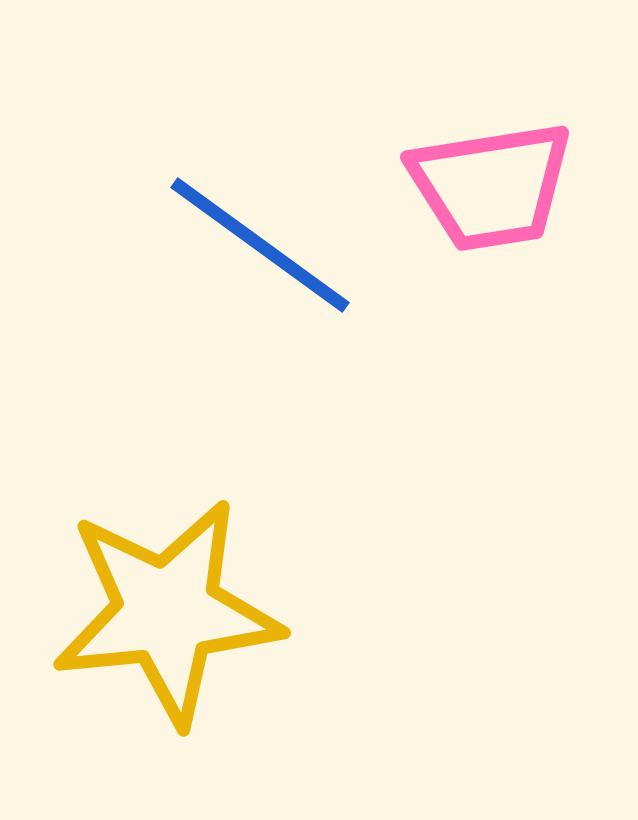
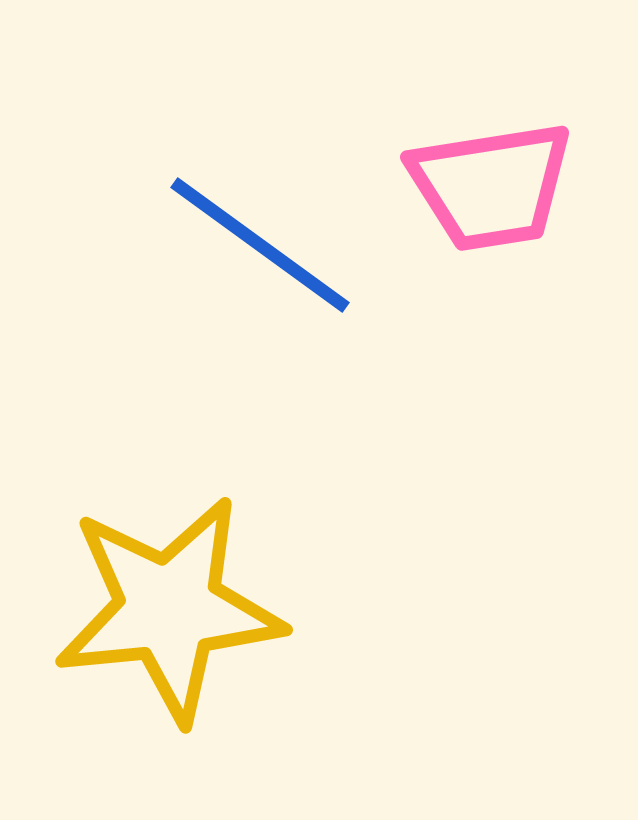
yellow star: moved 2 px right, 3 px up
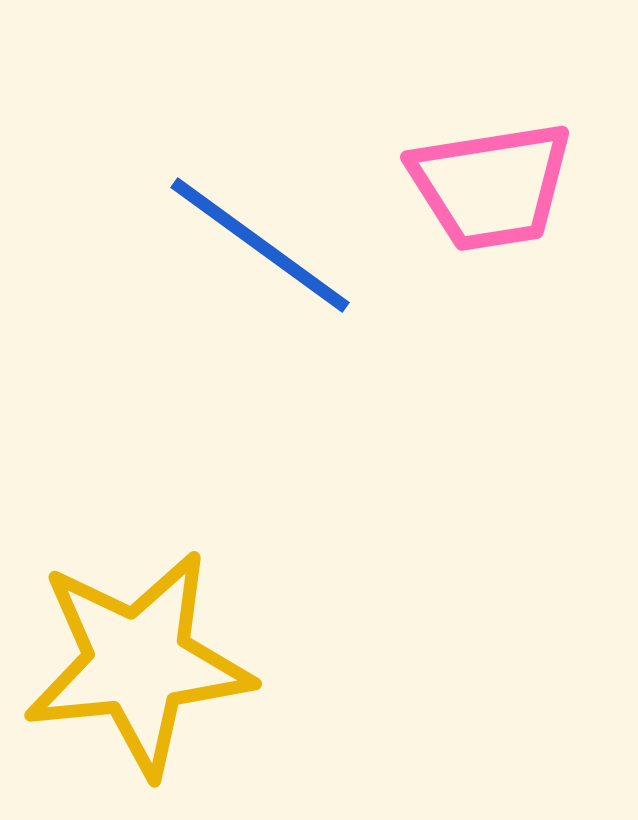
yellow star: moved 31 px left, 54 px down
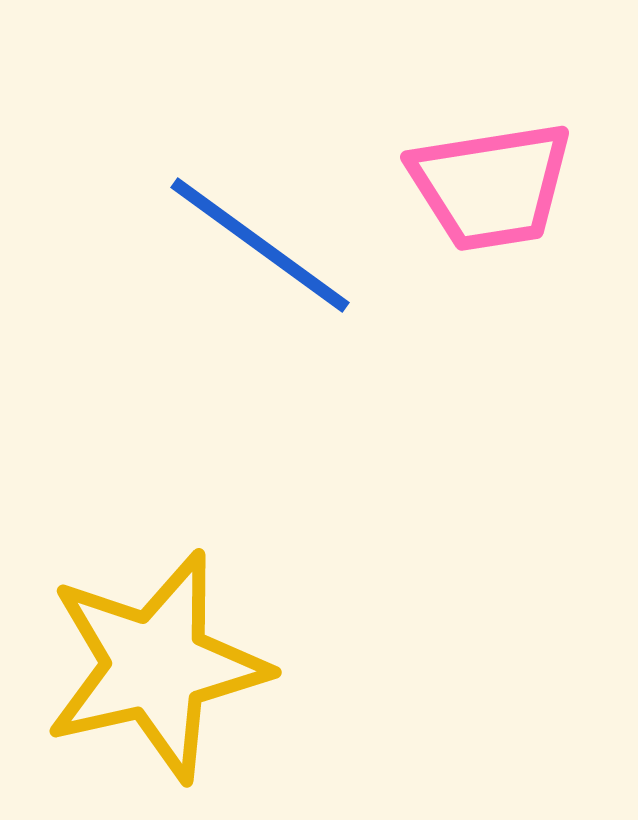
yellow star: moved 18 px right, 3 px down; rotated 7 degrees counterclockwise
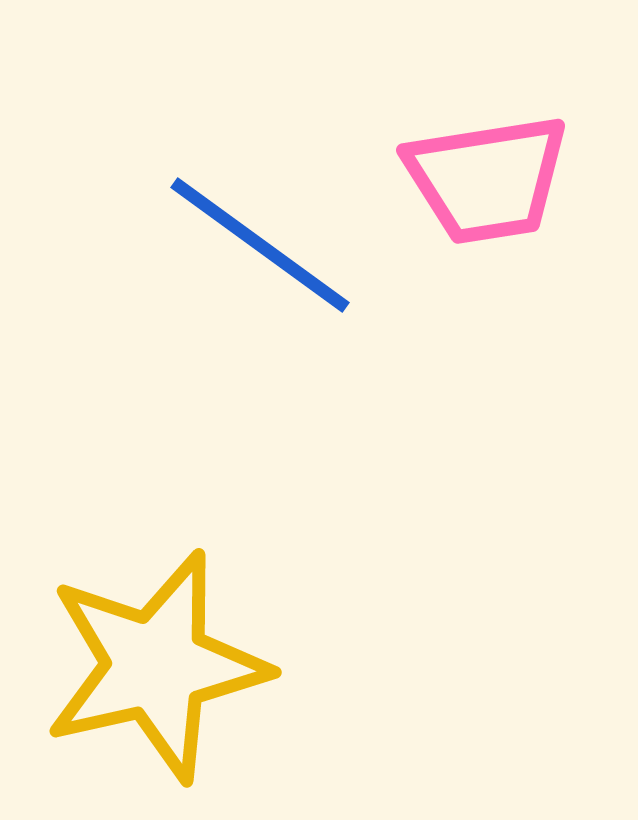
pink trapezoid: moved 4 px left, 7 px up
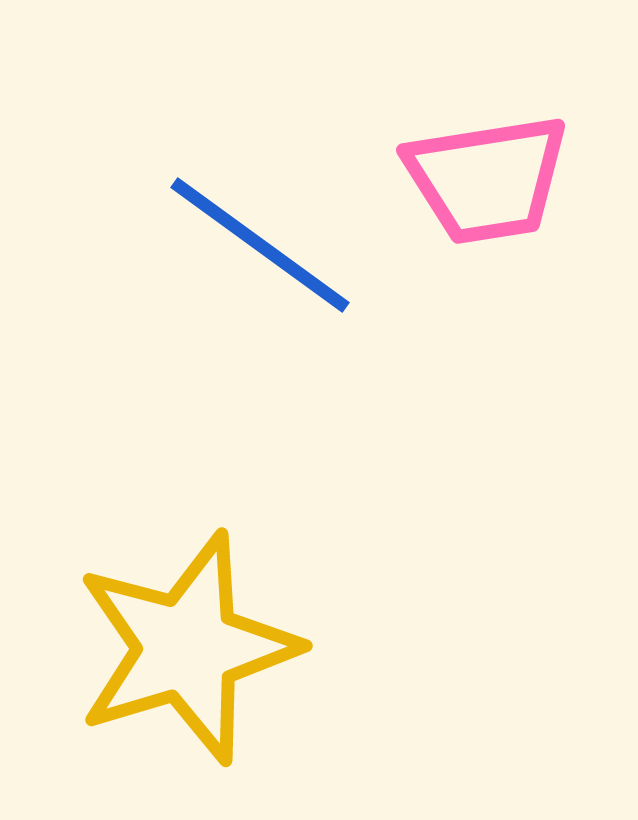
yellow star: moved 31 px right, 18 px up; rotated 4 degrees counterclockwise
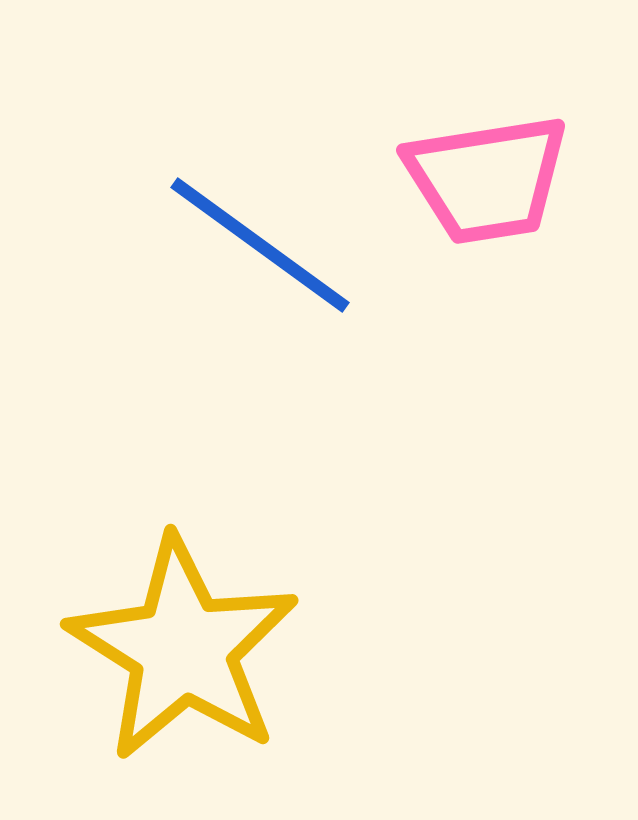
yellow star: moved 4 px left, 1 px down; rotated 23 degrees counterclockwise
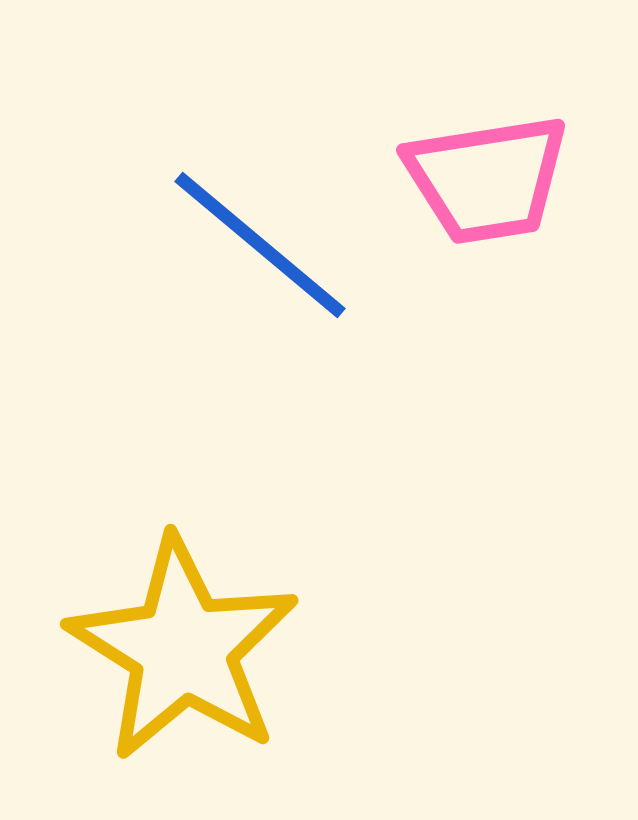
blue line: rotated 4 degrees clockwise
